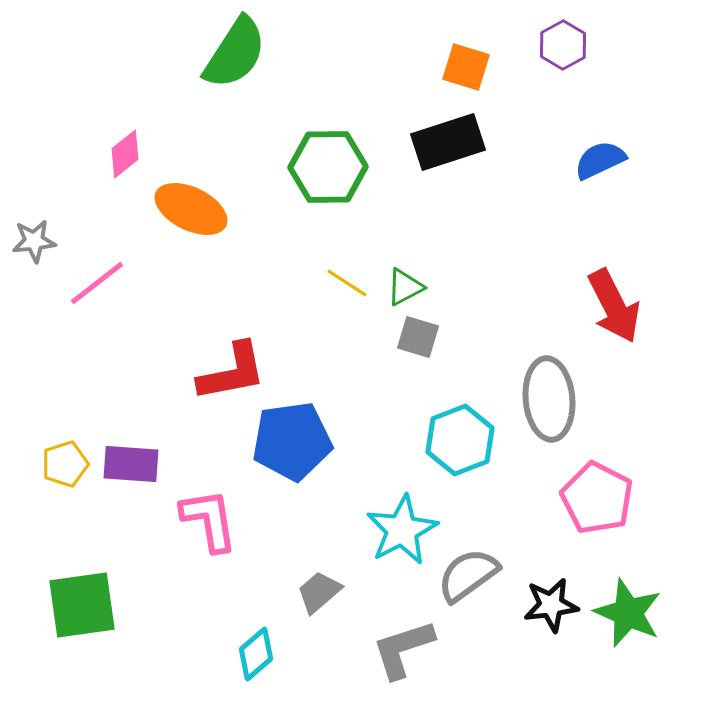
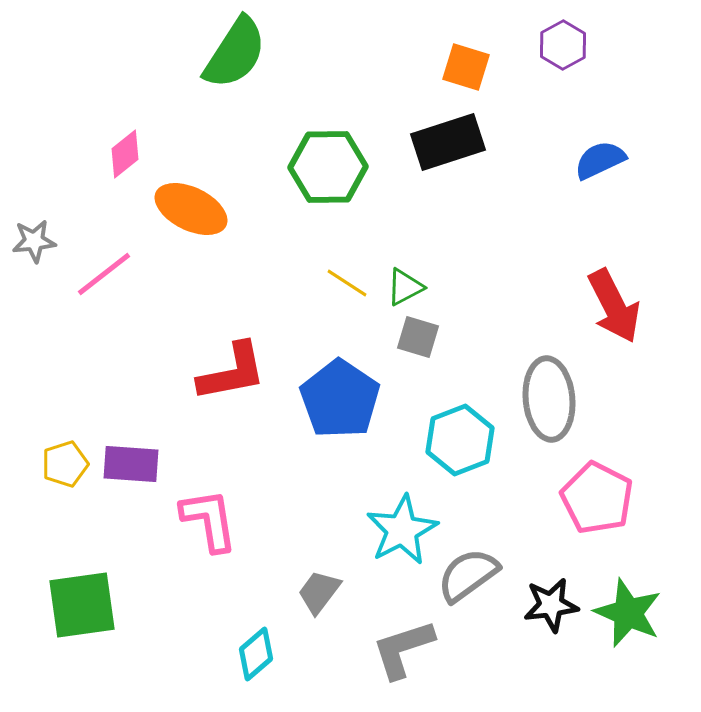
pink line: moved 7 px right, 9 px up
blue pentagon: moved 48 px right, 42 px up; rotated 30 degrees counterclockwise
gray trapezoid: rotated 12 degrees counterclockwise
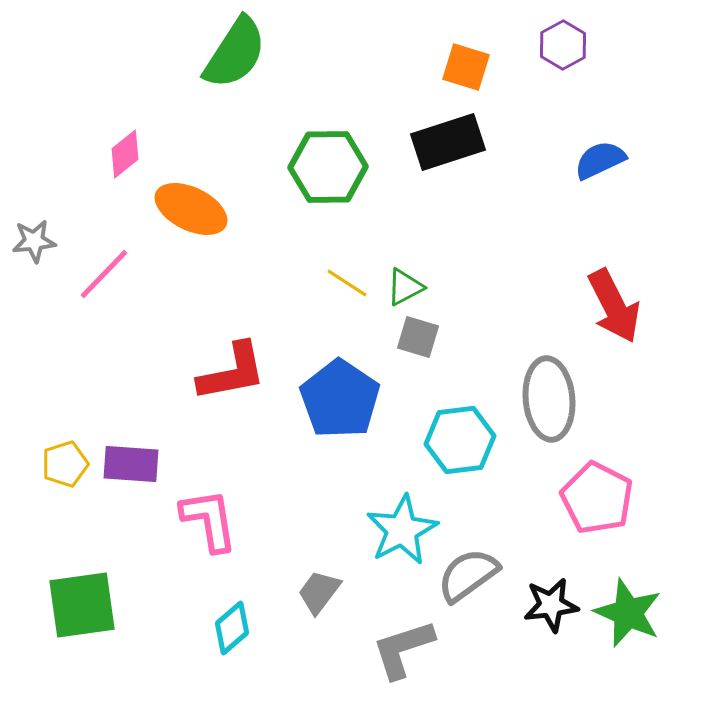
pink line: rotated 8 degrees counterclockwise
cyan hexagon: rotated 14 degrees clockwise
cyan diamond: moved 24 px left, 26 px up
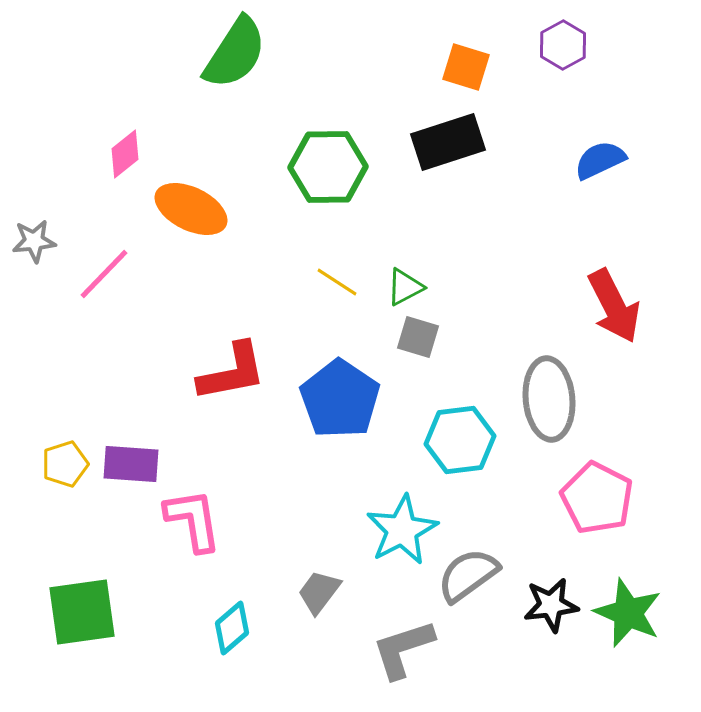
yellow line: moved 10 px left, 1 px up
pink L-shape: moved 16 px left
green square: moved 7 px down
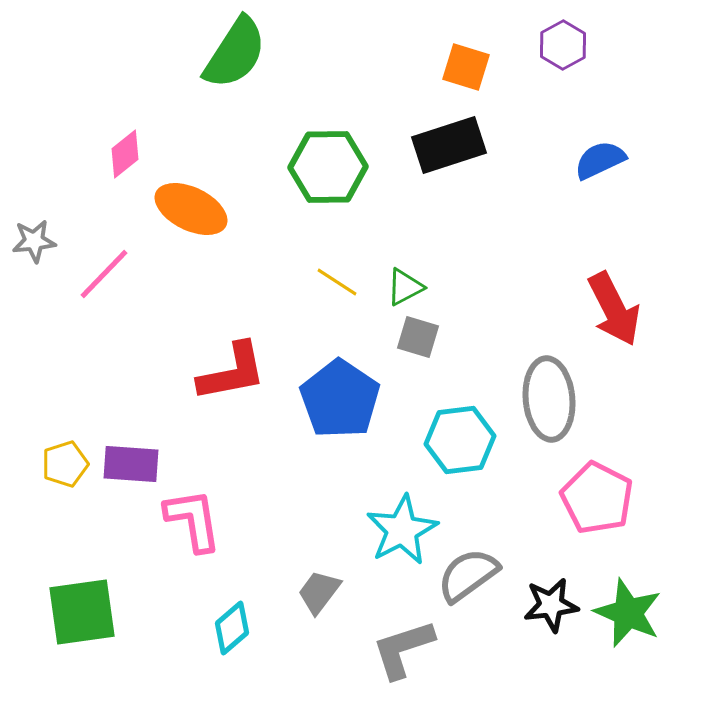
black rectangle: moved 1 px right, 3 px down
red arrow: moved 3 px down
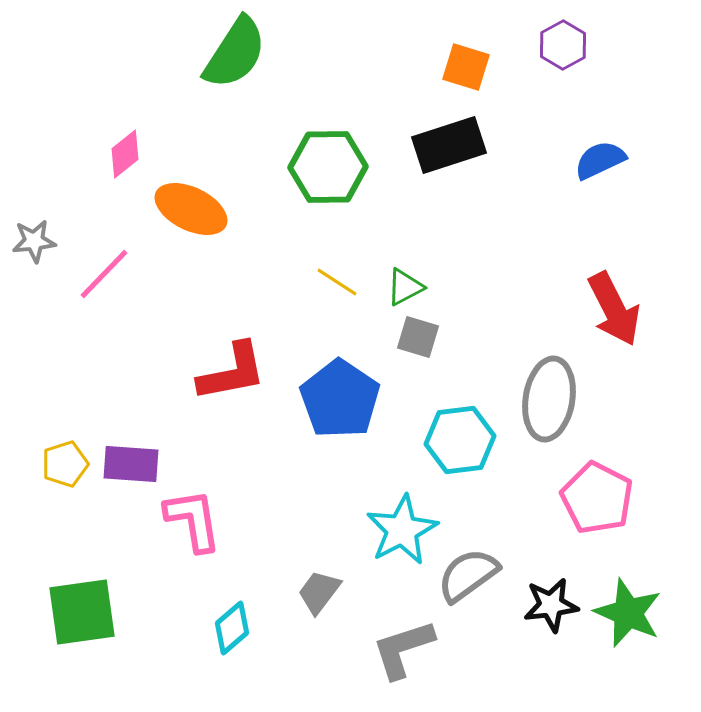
gray ellipse: rotated 14 degrees clockwise
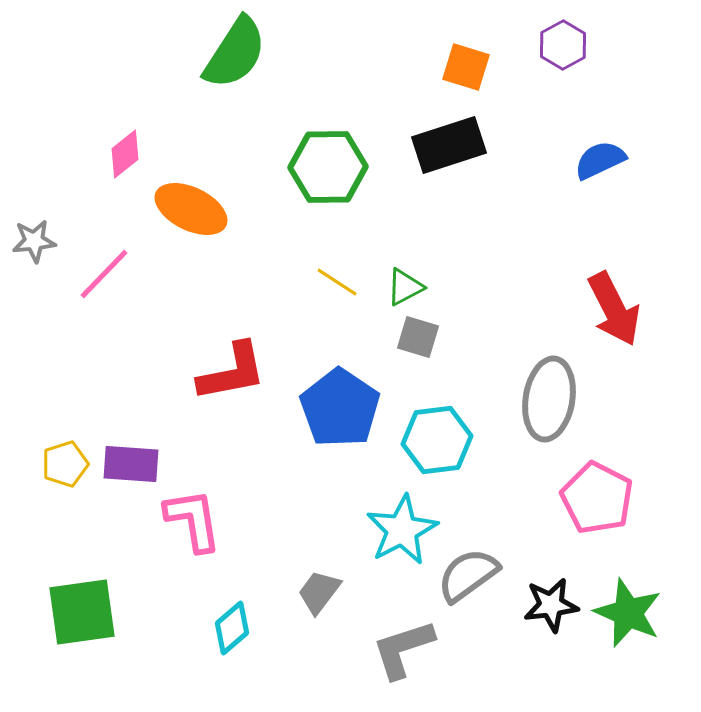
blue pentagon: moved 9 px down
cyan hexagon: moved 23 px left
